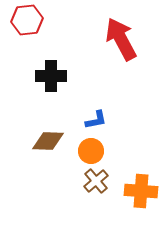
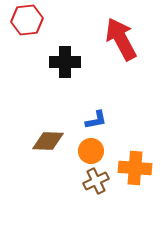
black cross: moved 14 px right, 14 px up
brown cross: rotated 15 degrees clockwise
orange cross: moved 6 px left, 23 px up
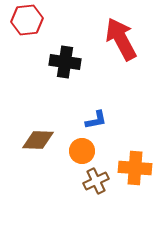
black cross: rotated 8 degrees clockwise
brown diamond: moved 10 px left, 1 px up
orange circle: moved 9 px left
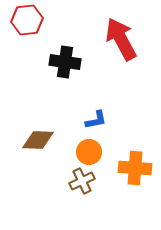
orange circle: moved 7 px right, 1 px down
brown cross: moved 14 px left
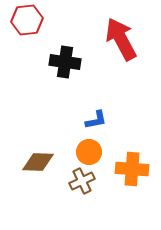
brown diamond: moved 22 px down
orange cross: moved 3 px left, 1 px down
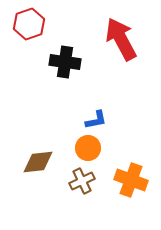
red hexagon: moved 2 px right, 4 px down; rotated 12 degrees counterclockwise
orange circle: moved 1 px left, 4 px up
brown diamond: rotated 8 degrees counterclockwise
orange cross: moved 1 px left, 11 px down; rotated 16 degrees clockwise
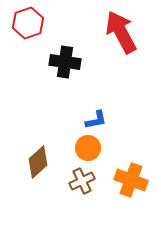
red hexagon: moved 1 px left, 1 px up
red arrow: moved 7 px up
brown diamond: rotated 36 degrees counterclockwise
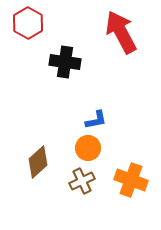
red hexagon: rotated 12 degrees counterclockwise
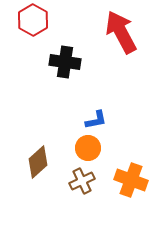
red hexagon: moved 5 px right, 3 px up
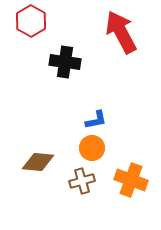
red hexagon: moved 2 px left, 1 px down
orange circle: moved 4 px right
brown diamond: rotated 48 degrees clockwise
brown cross: rotated 10 degrees clockwise
